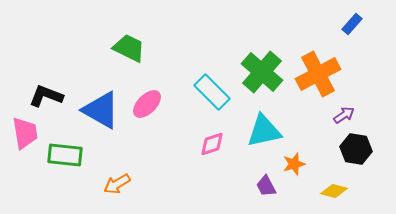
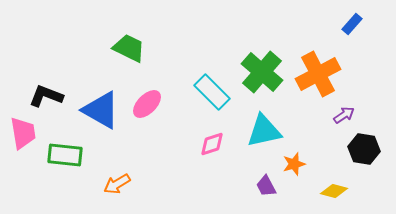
pink trapezoid: moved 2 px left
black hexagon: moved 8 px right
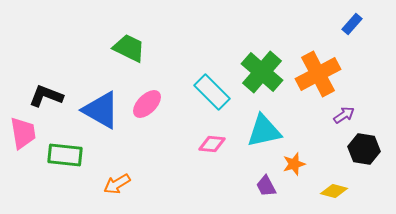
pink diamond: rotated 24 degrees clockwise
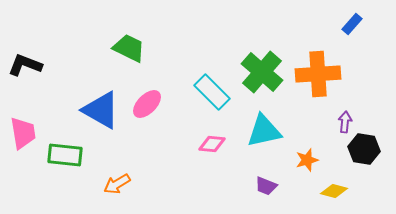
orange cross: rotated 24 degrees clockwise
black L-shape: moved 21 px left, 31 px up
purple arrow: moved 1 px right, 7 px down; rotated 50 degrees counterclockwise
orange star: moved 13 px right, 4 px up
purple trapezoid: rotated 40 degrees counterclockwise
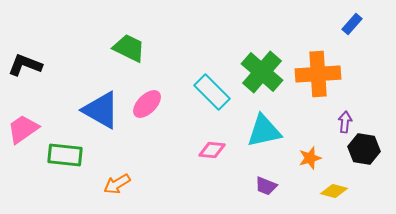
pink trapezoid: moved 4 px up; rotated 116 degrees counterclockwise
pink diamond: moved 6 px down
orange star: moved 3 px right, 2 px up
